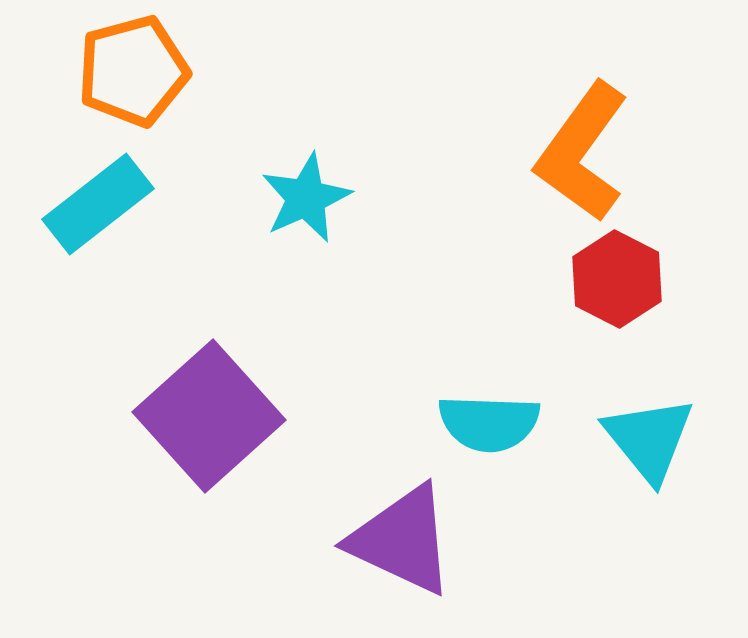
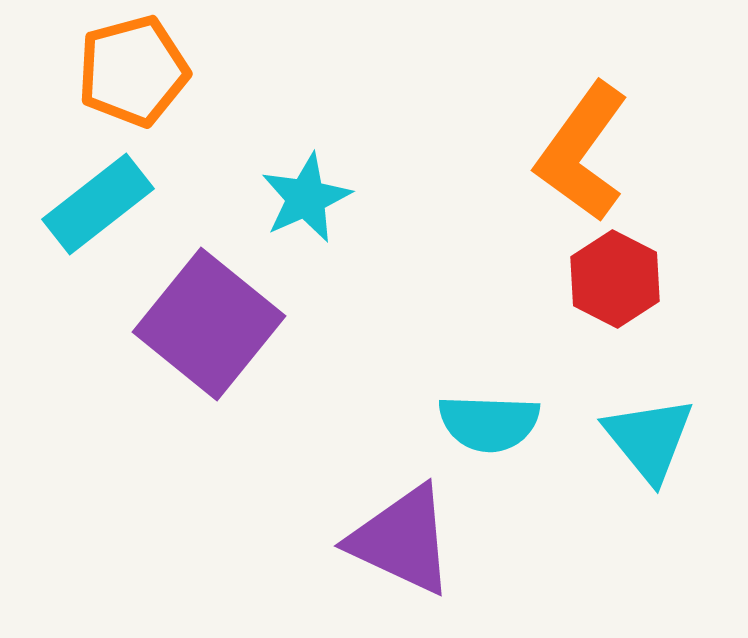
red hexagon: moved 2 px left
purple square: moved 92 px up; rotated 9 degrees counterclockwise
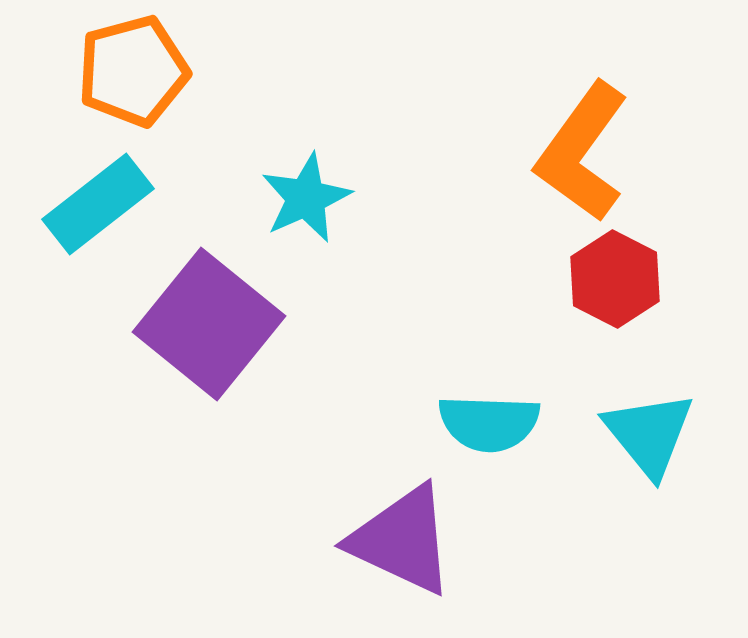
cyan triangle: moved 5 px up
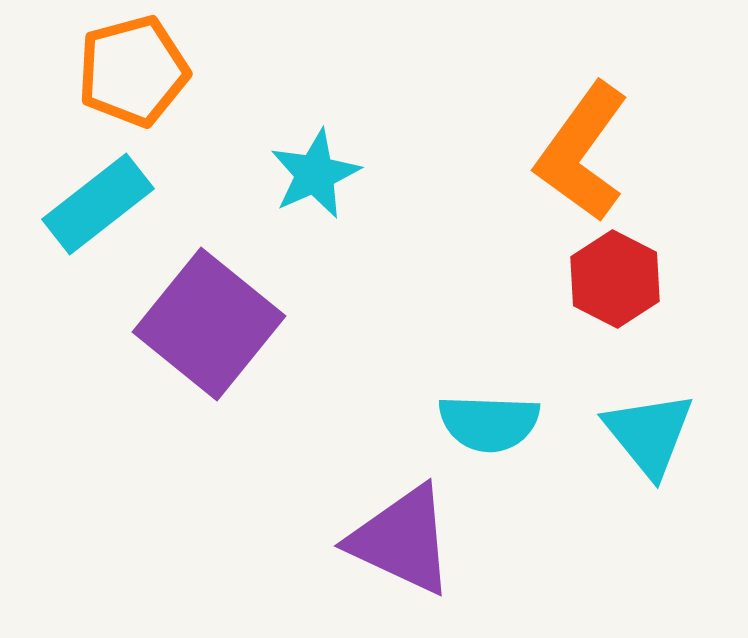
cyan star: moved 9 px right, 24 px up
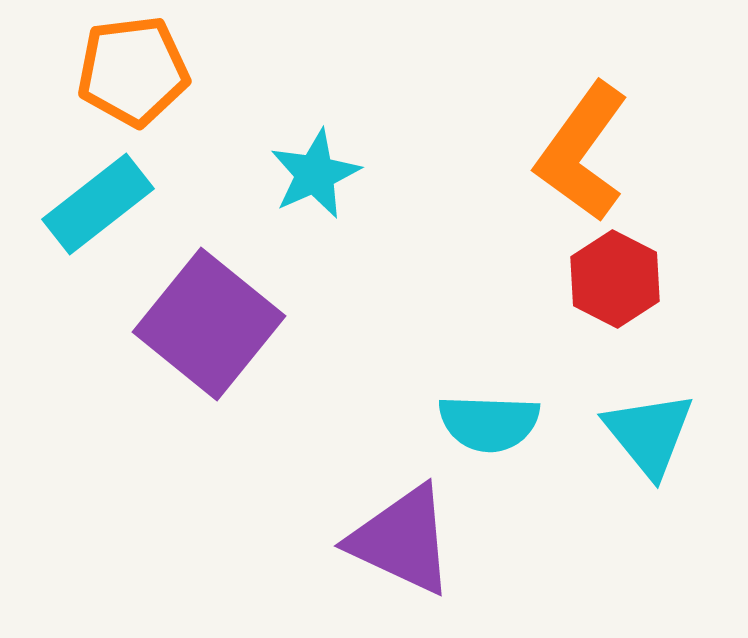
orange pentagon: rotated 8 degrees clockwise
